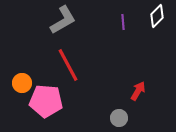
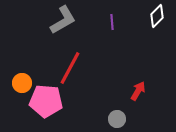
purple line: moved 11 px left
red line: moved 2 px right, 3 px down; rotated 56 degrees clockwise
gray circle: moved 2 px left, 1 px down
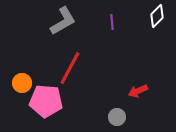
gray L-shape: moved 1 px down
red arrow: rotated 144 degrees counterclockwise
gray circle: moved 2 px up
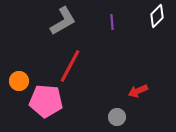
red line: moved 2 px up
orange circle: moved 3 px left, 2 px up
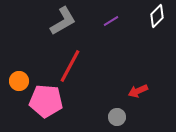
purple line: moved 1 px left, 1 px up; rotated 63 degrees clockwise
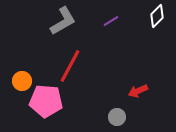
orange circle: moved 3 px right
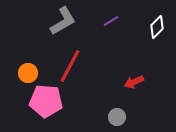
white diamond: moved 11 px down
orange circle: moved 6 px right, 8 px up
red arrow: moved 4 px left, 9 px up
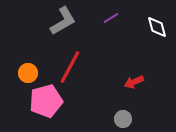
purple line: moved 3 px up
white diamond: rotated 60 degrees counterclockwise
red line: moved 1 px down
pink pentagon: rotated 20 degrees counterclockwise
gray circle: moved 6 px right, 2 px down
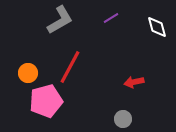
gray L-shape: moved 3 px left, 1 px up
red arrow: rotated 12 degrees clockwise
